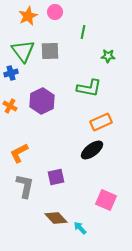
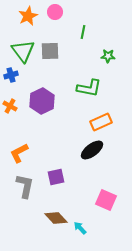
blue cross: moved 2 px down
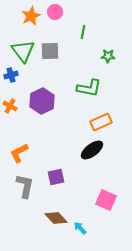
orange star: moved 3 px right
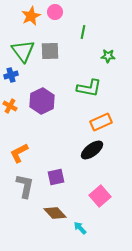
pink square: moved 6 px left, 4 px up; rotated 25 degrees clockwise
brown diamond: moved 1 px left, 5 px up
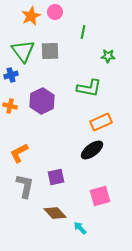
orange cross: rotated 16 degrees counterclockwise
pink square: rotated 25 degrees clockwise
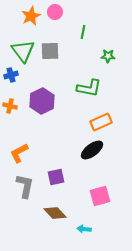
cyan arrow: moved 4 px right, 1 px down; rotated 40 degrees counterclockwise
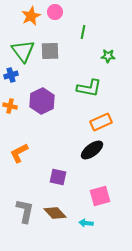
purple square: moved 2 px right; rotated 24 degrees clockwise
gray L-shape: moved 25 px down
cyan arrow: moved 2 px right, 6 px up
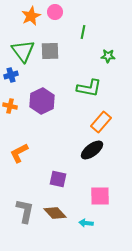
orange rectangle: rotated 25 degrees counterclockwise
purple square: moved 2 px down
pink square: rotated 15 degrees clockwise
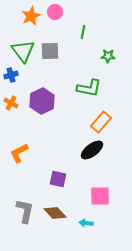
orange cross: moved 1 px right, 3 px up; rotated 16 degrees clockwise
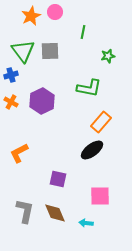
green star: rotated 16 degrees counterclockwise
orange cross: moved 1 px up
brown diamond: rotated 20 degrees clockwise
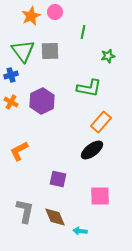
orange L-shape: moved 2 px up
brown diamond: moved 4 px down
cyan arrow: moved 6 px left, 8 px down
